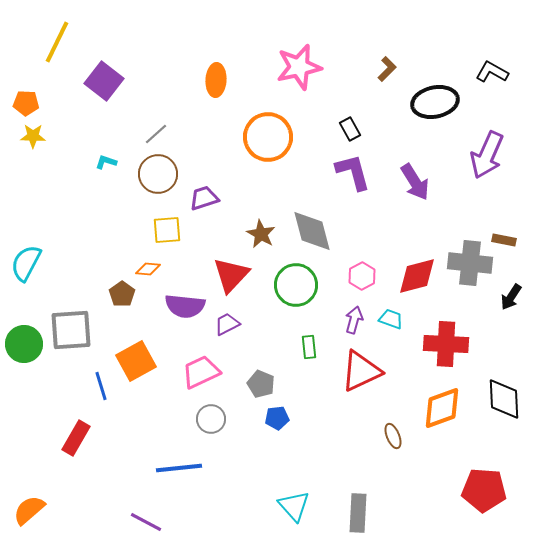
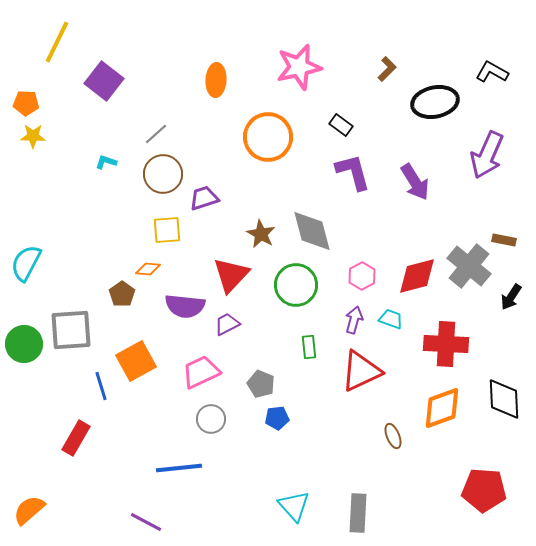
black rectangle at (350, 129): moved 9 px left, 4 px up; rotated 25 degrees counterclockwise
brown circle at (158, 174): moved 5 px right
gray cross at (470, 263): moved 1 px left, 3 px down; rotated 33 degrees clockwise
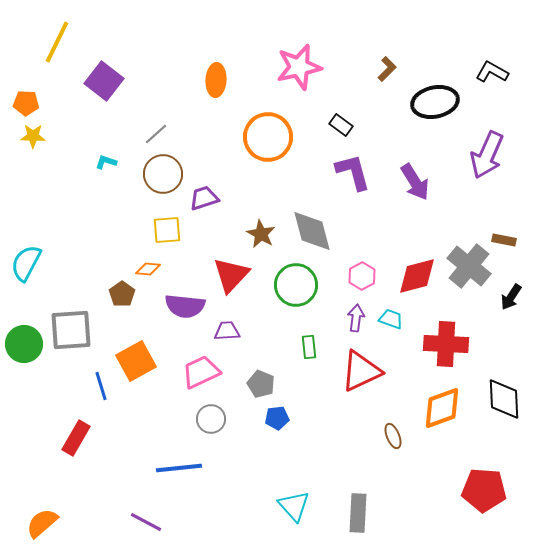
purple arrow at (354, 320): moved 2 px right, 2 px up; rotated 8 degrees counterclockwise
purple trapezoid at (227, 324): moved 7 px down; rotated 24 degrees clockwise
orange semicircle at (29, 510): moved 13 px right, 13 px down
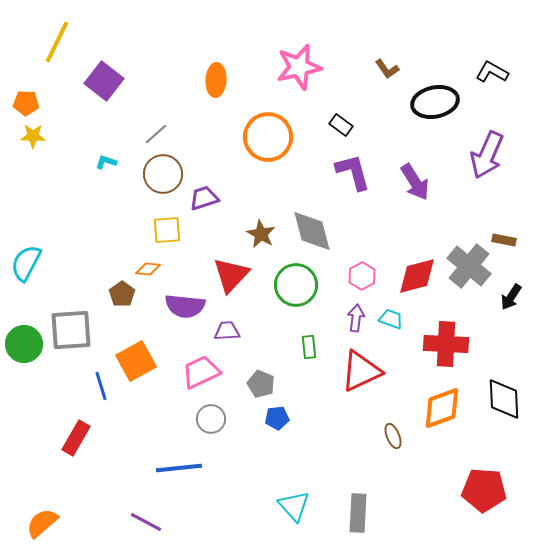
brown L-shape at (387, 69): rotated 100 degrees clockwise
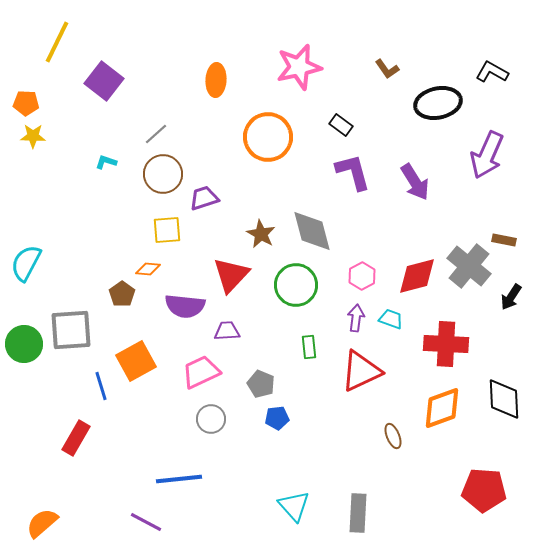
black ellipse at (435, 102): moved 3 px right, 1 px down
blue line at (179, 468): moved 11 px down
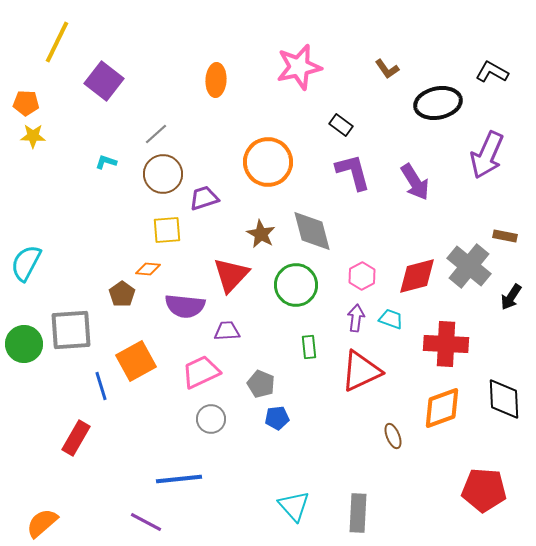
orange circle at (268, 137): moved 25 px down
brown rectangle at (504, 240): moved 1 px right, 4 px up
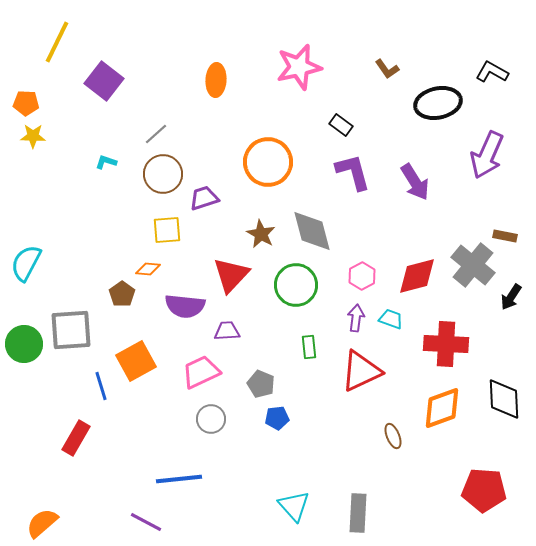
gray cross at (469, 266): moved 4 px right, 1 px up
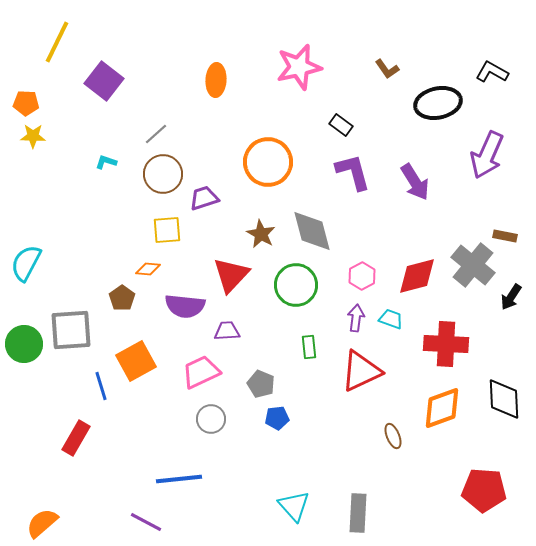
brown pentagon at (122, 294): moved 4 px down
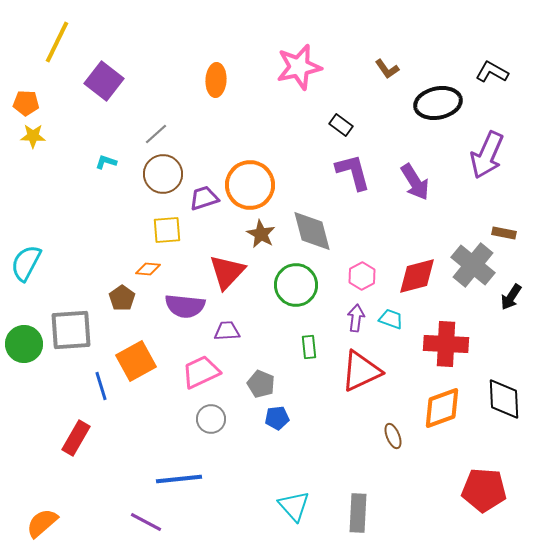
orange circle at (268, 162): moved 18 px left, 23 px down
brown rectangle at (505, 236): moved 1 px left, 3 px up
red triangle at (231, 275): moved 4 px left, 3 px up
